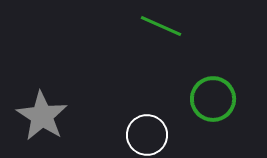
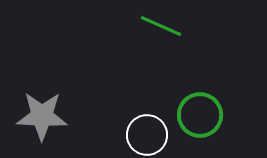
green circle: moved 13 px left, 16 px down
gray star: rotated 30 degrees counterclockwise
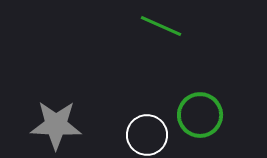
gray star: moved 14 px right, 9 px down
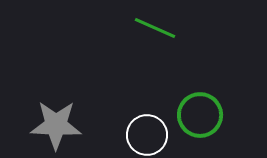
green line: moved 6 px left, 2 px down
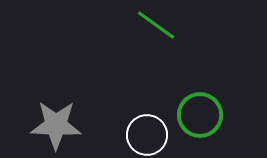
green line: moved 1 px right, 3 px up; rotated 12 degrees clockwise
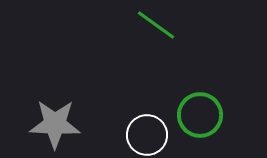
gray star: moved 1 px left, 1 px up
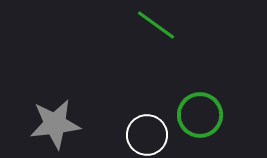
gray star: rotated 9 degrees counterclockwise
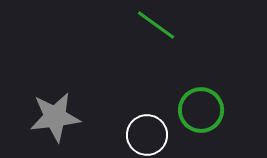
green circle: moved 1 px right, 5 px up
gray star: moved 7 px up
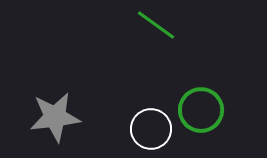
white circle: moved 4 px right, 6 px up
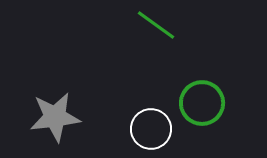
green circle: moved 1 px right, 7 px up
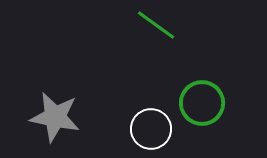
gray star: rotated 18 degrees clockwise
